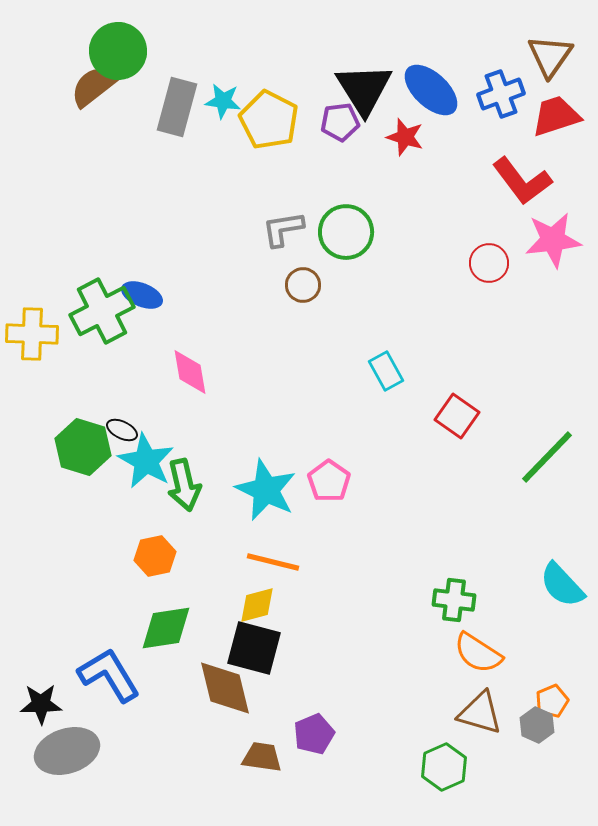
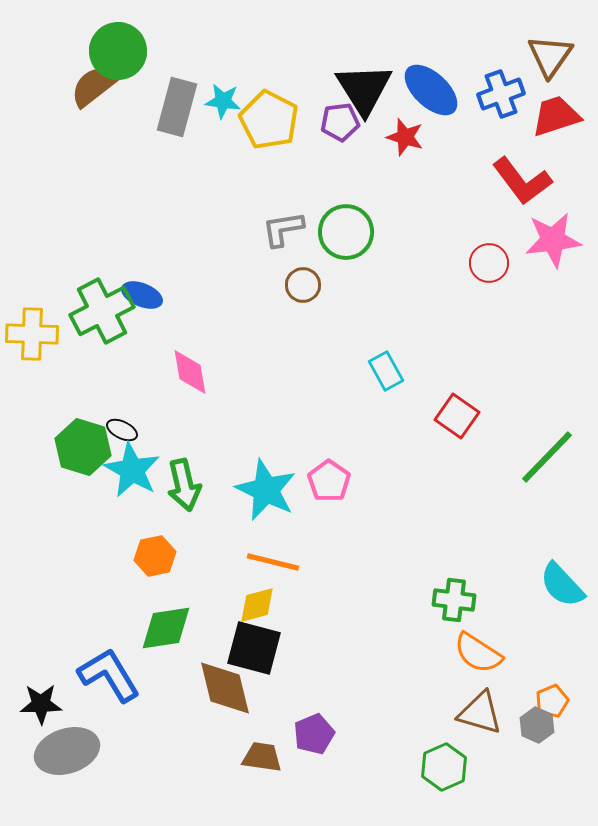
cyan star at (146, 461): moved 14 px left, 9 px down
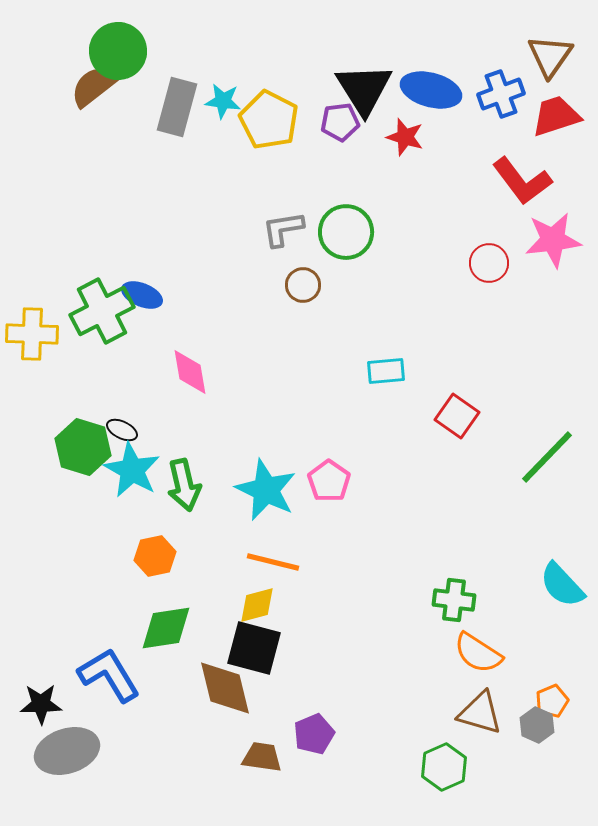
blue ellipse at (431, 90): rotated 28 degrees counterclockwise
cyan rectangle at (386, 371): rotated 66 degrees counterclockwise
